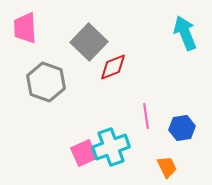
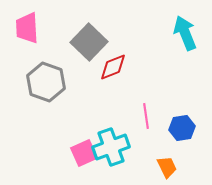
pink trapezoid: moved 2 px right
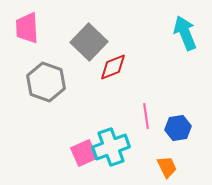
blue hexagon: moved 4 px left
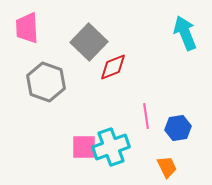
pink square: moved 6 px up; rotated 24 degrees clockwise
